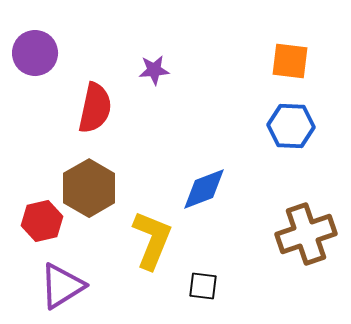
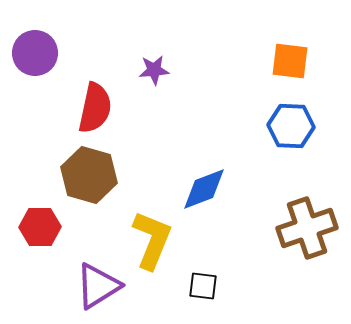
brown hexagon: moved 13 px up; rotated 14 degrees counterclockwise
red hexagon: moved 2 px left, 6 px down; rotated 12 degrees clockwise
brown cross: moved 1 px right, 6 px up
purple triangle: moved 36 px right
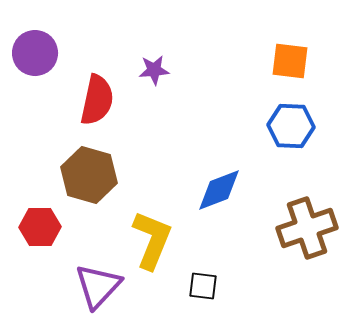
red semicircle: moved 2 px right, 8 px up
blue diamond: moved 15 px right, 1 px down
purple triangle: rotated 15 degrees counterclockwise
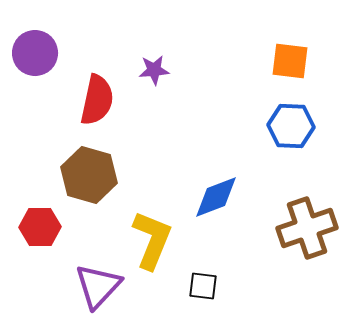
blue diamond: moved 3 px left, 7 px down
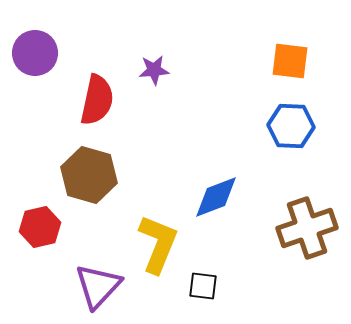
red hexagon: rotated 12 degrees counterclockwise
yellow L-shape: moved 6 px right, 4 px down
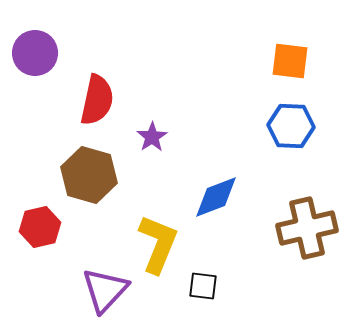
purple star: moved 2 px left, 67 px down; rotated 28 degrees counterclockwise
brown cross: rotated 6 degrees clockwise
purple triangle: moved 7 px right, 4 px down
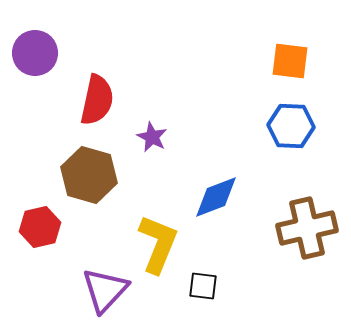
purple star: rotated 12 degrees counterclockwise
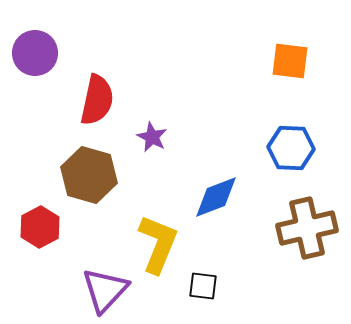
blue hexagon: moved 22 px down
red hexagon: rotated 15 degrees counterclockwise
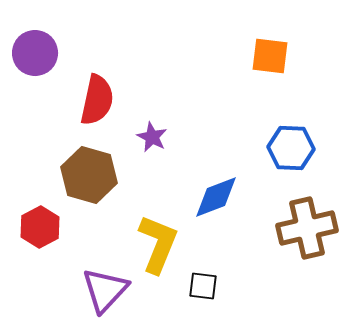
orange square: moved 20 px left, 5 px up
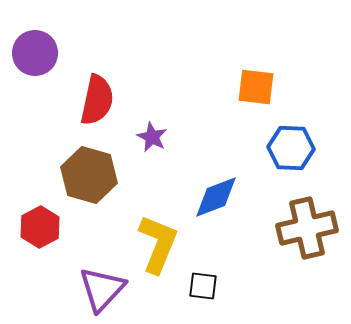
orange square: moved 14 px left, 31 px down
purple triangle: moved 3 px left, 1 px up
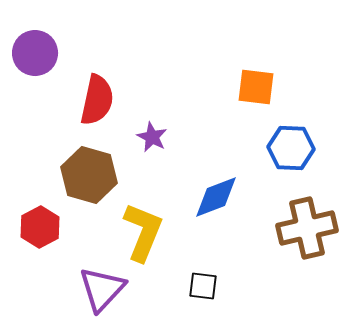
yellow L-shape: moved 15 px left, 12 px up
